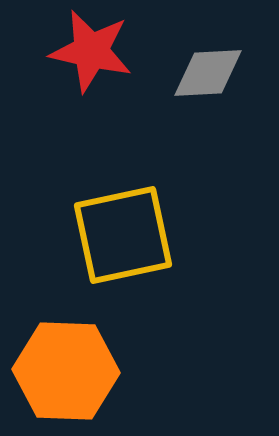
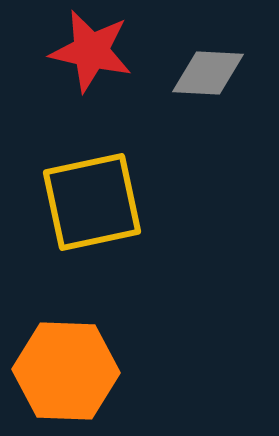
gray diamond: rotated 6 degrees clockwise
yellow square: moved 31 px left, 33 px up
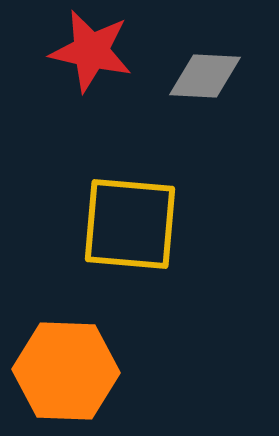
gray diamond: moved 3 px left, 3 px down
yellow square: moved 38 px right, 22 px down; rotated 17 degrees clockwise
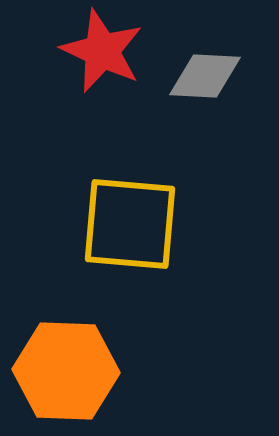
red star: moved 11 px right; rotated 12 degrees clockwise
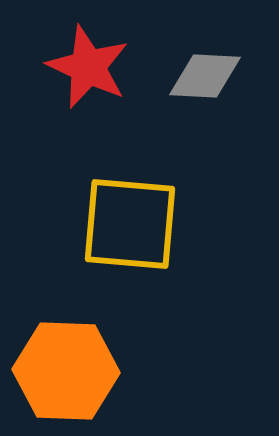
red star: moved 14 px left, 16 px down
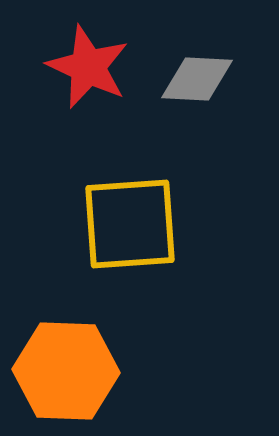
gray diamond: moved 8 px left, 3 px down
yellow square: rotated 9 degrees counterclockwise
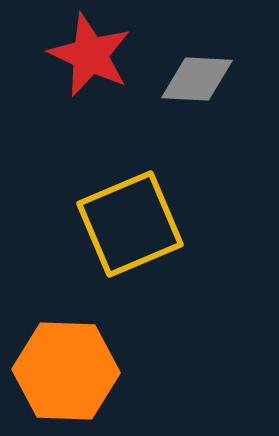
red star: moved 2 px right, 12 px up
yellow square: rotated 19 degrees counterclockwise
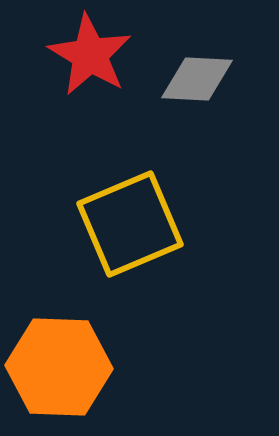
red star: rotated 6 degrees clockwise
orange hexagon: moved 7 px left, 4 px up
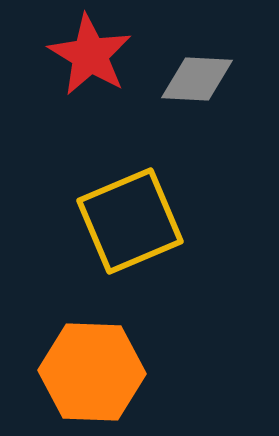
yellow square: moved 3 px up
orange hexagon: moved 33 px right, 5 px down
